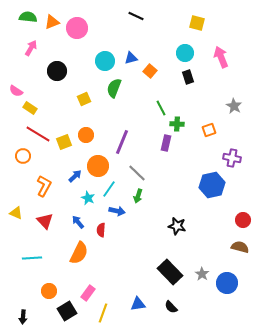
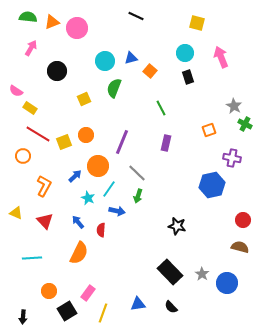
green cross at (177, 124): moved 68 px right; rotated 24 degrees clockwise
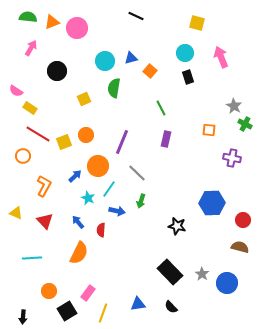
green semicircle at (114, 88): rotated 12 degrees counterclockwise
orange square at (209, 130): rotated 24 degrees clockwise
purple rectangle at (166, 143): moved 4 px up
blue hexagon at (212, 185): moved 18 px down; rotated 10 degrees clockwise
green arrow at (138, 196): moved 3 px right, 5 px down
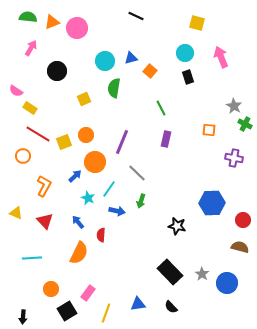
purple cross at (232, 158): moved 2 px right
orange circle at (98, 166): moved 3 px left, 4 px up
red semicircle at (101, 230): moved 5 px down
orange circle at (49, 291): moved 2 px right, 2 px up
yellow line at (103, 313): moved 3 px right
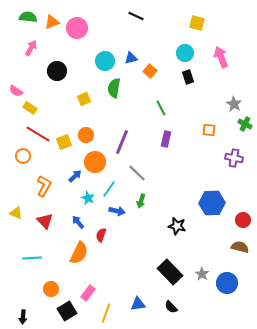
gray star at (234, 106): moved 2 px up
red semicircle at (101, 235): rotated 16 degrees clockwise
